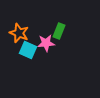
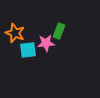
orange star: moved 4 px left
cyan square: rotated 30 degrees counterclockwise
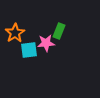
orange star: rotated 18 degrees clockwise
cyan square: moved 1 px right
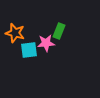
orange star: rotated 24 degrees counterclockwise
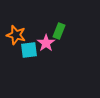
orange star: moved 1 px right, 2 px down
pink star: rotated 30 degrees counterclockwise
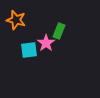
orange star: moved 15 px up
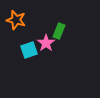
cyan square: rotated 12 degrees counterclockwise
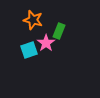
orange star: moved 17 px right
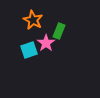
orange star: rotated 12 degrees clockwise
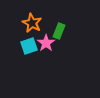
orange star: moved 1 px left, 3 px down
cyan square: moved 4 px up
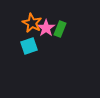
green rectangle: moved 1 px right, 2 px up
pink star: moved 15 px up
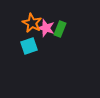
pink star: rotated 18 degrees counterclockwise
